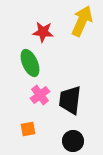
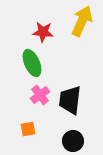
green ellipse: moved 2 px right
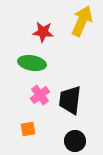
green ellipse: rotated 56 degrees counterclockwise
black circle: moved 2 px right
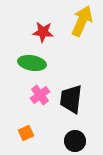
black trapezoid: moved 1 px right, 1 px up
orange square: moved 2 px left, 4 px down; rotated 14 degrees counterclockwise
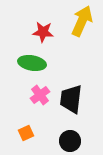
black circle: moved 5 px left
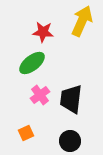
green ellipse: rotated 48 degrees counterclockwise
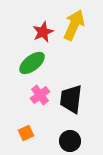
yellow arrow: moved 8 px left, 4 px down
red star: rotated 30 degrees counterclockwise
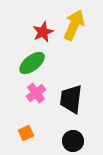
pink cross: moved 4 px left, 2 px up
black circle: moved 3 px right
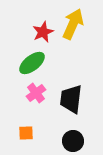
yellow arrow: moved 1 px left, 1 px up
orange square: rotated 21 degrees clockwise
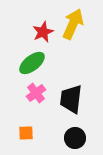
black circle: moved 2 px right, 3 px up
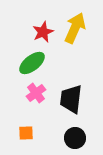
yellow arrow: moved 2 px right, 4 px down
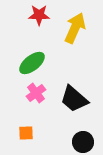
red star: moved 4 px left, 17 px up; rotated 25 degrees clockwise
black trapezoid: moved 3 px right; rotated 56 degrees counterclockwise
black circle: moved 8 px right, 4 px down
